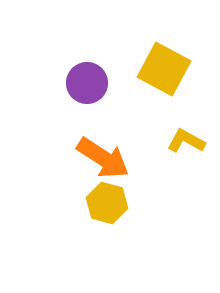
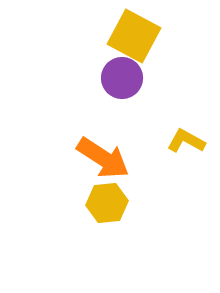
yellow square: moved 30 px left, 33 px up
purple circle: moved 35 px right, 5 px up
yellow hexagon: rotated 21 degrees counterclockwise
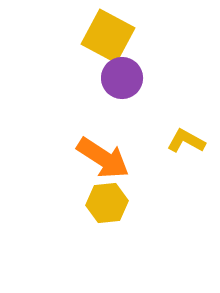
yellow square: moved 26 px left
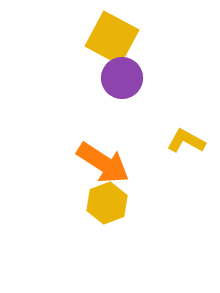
yellow square: moved 4 px right, 2 px down
orange arrow: moved 5 px down
yellow hexagon: rotated 15 degrees counterclockwise
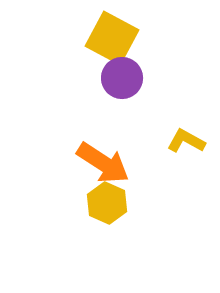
yellow hexagon: rotated 15 degrees counterclockwise
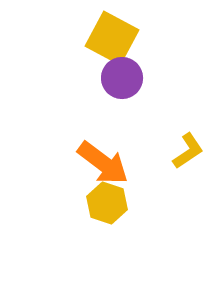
yellow L-shape: moved 2 px right, 10 px down; rotated 117 degrees clockwise
orange arrow: rotated 4 degrees clockwise
yellow hexagon: rotated 6 degrees counterclockwise
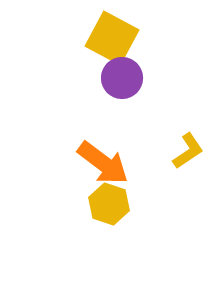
yellow hexagon: moved 2 px right, 1 px down
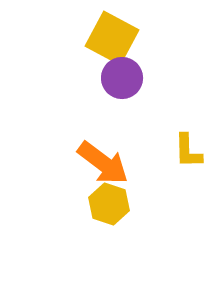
yellow L-shape: rotated 123 degrees clockwise
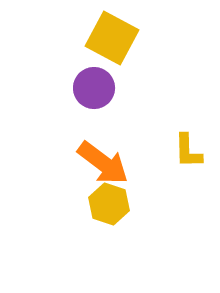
purple circle: moved 28 px left, 10 px down
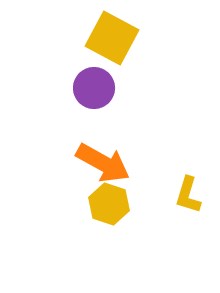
yellow L-shape: moved 44 px down; rotated 18 degrees clockwise
orange arrow: rotated 8 degrees counterclockwise
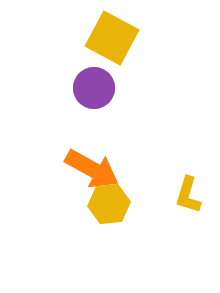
orange arrow: moved 11 px left, 6 px down
yellow hexagon: rotated 24 degrees counterclockwise
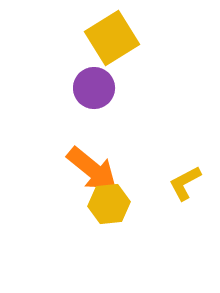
yellow square: rotated 30 degrees clockwise
orange arrow: rotated 10 degrees clockwise
yellow L-shape: moved 3 px left, 12 px up; rotated 45 degrees clockwise
